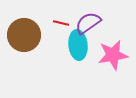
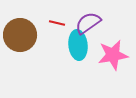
red line: moved 4 px left
brown circle: moved 4 px left
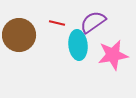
purple semicircle: moved 5 px right, 1 px up
brown circle: moved 1 px left
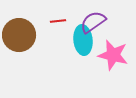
red line: moved 1 px right, 2 px up; rotated 21 degrees counterclockwise
cyan ellipse: moved 5 px right, 5 px up
pink star: rotated 24 degrees clockwise
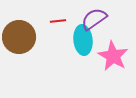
purple semicircle: moved 1 px right, 3 px up
brown circle: moved 2 px down
pink star: moved 1 px down; rotated 16 degrees clockwise
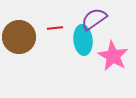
red line: moved 3 px left, 7 px down
